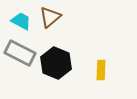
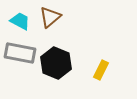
cyan trapezoid: moved 1 px left
gray rectangle: rotated 16 degrees counterclockwise
yellow rectangle: rotated 24 degrees clockwise
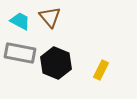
brown triangle: rotated 30 degrees counterclockwise
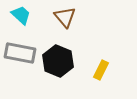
brown triangle: moved 15 px right
cyan trapezoid: moved 1 px right, 6 px up; rotated 15 degrees clockwise
black hexagon: moved 2 px right, 2 px up
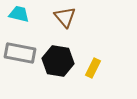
cyan trapezoid: moved 2 px left, 1 px up; rotated 30 degrees counterclockwise
black hexagon: rotated 12 degrees counterclockwise
yellow rectangle: moved 8 px left, 2 px up
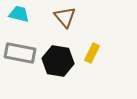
yellow rectangle: moved 1 px left, 15 px up
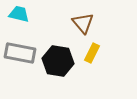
brown triangle: moved 18 px right, 6 px down
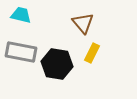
cyan trapezoid: moved 2 px right, 1 px down
gray rectangle: moved 1 px right, 1 px up
black hexagon: moved 1 px left, 3 px down
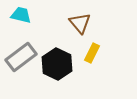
brown triangle: moved 3 px left
gray rectangle: moved 5 px down; rotated 48 degrees counterclockwise
black hexagon: rotated 16 degrees clockwise
